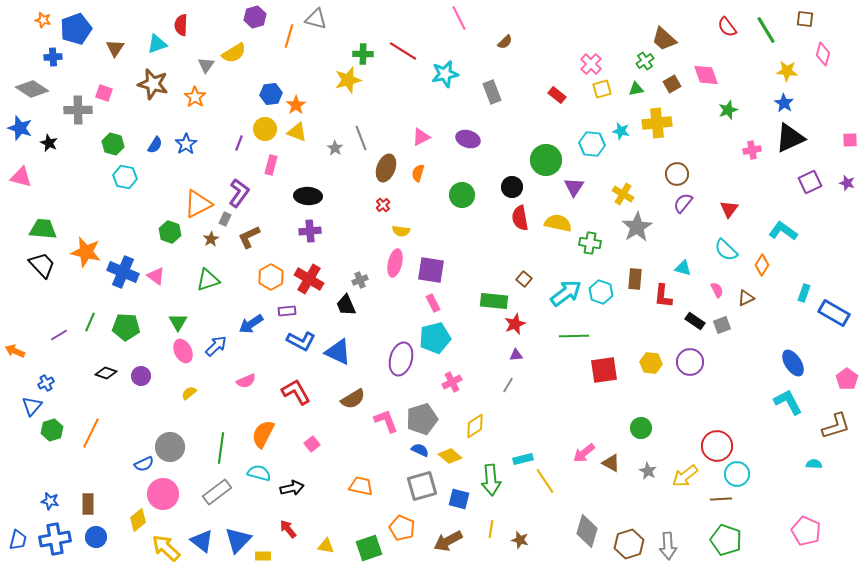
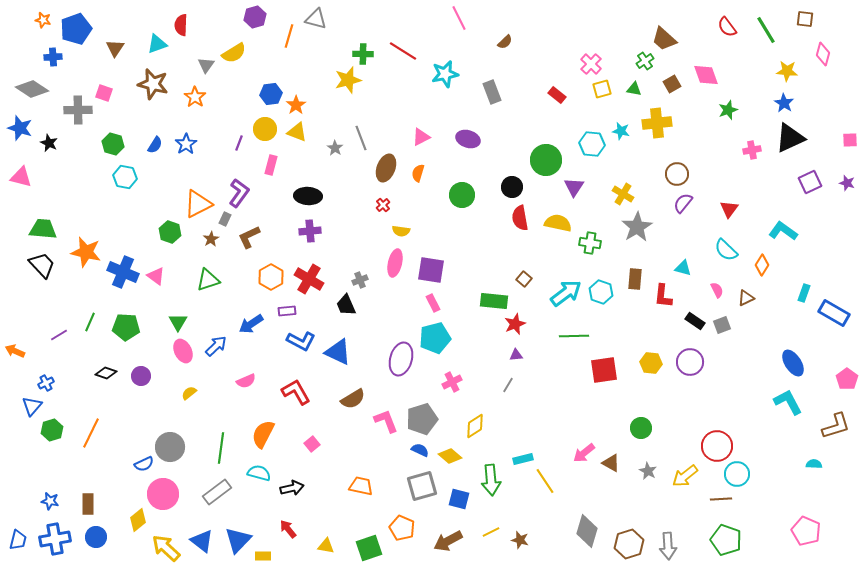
green triangle at (636, 89): moved 2 px left; rotated 21 degrees clockwise
yellow line at (491, 529): moved 3 px down; rotated 54 degrees clockwise
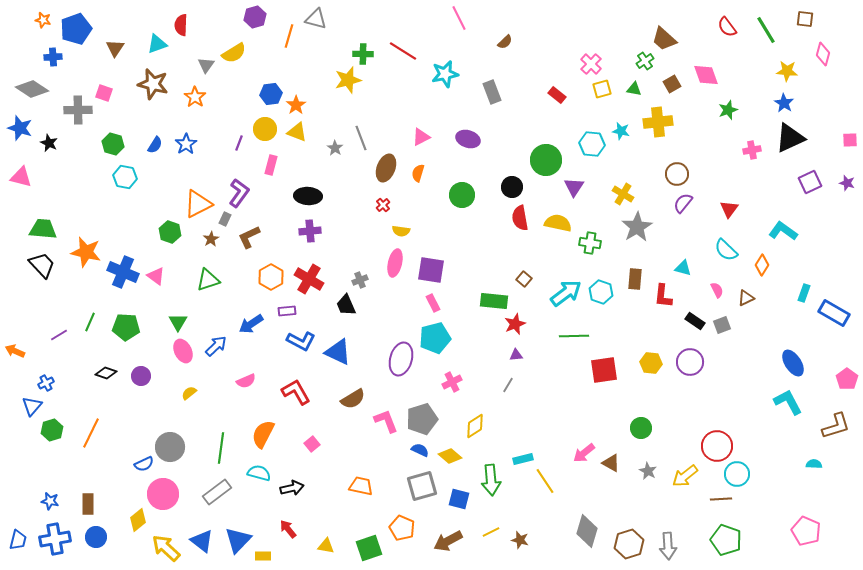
yellow cross at (657, 123): moved 1 px right, 1 px up
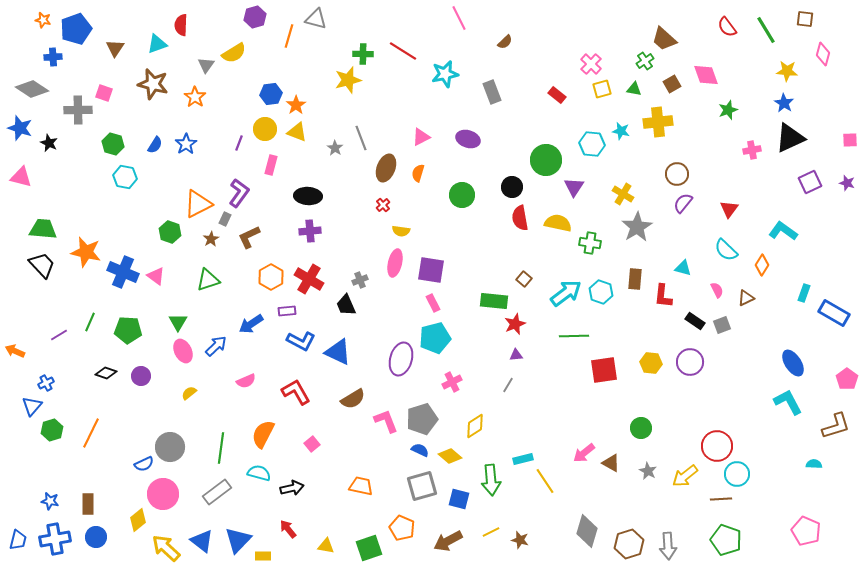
green pentagon at (126, 327): moved 2 px right, 3 px down
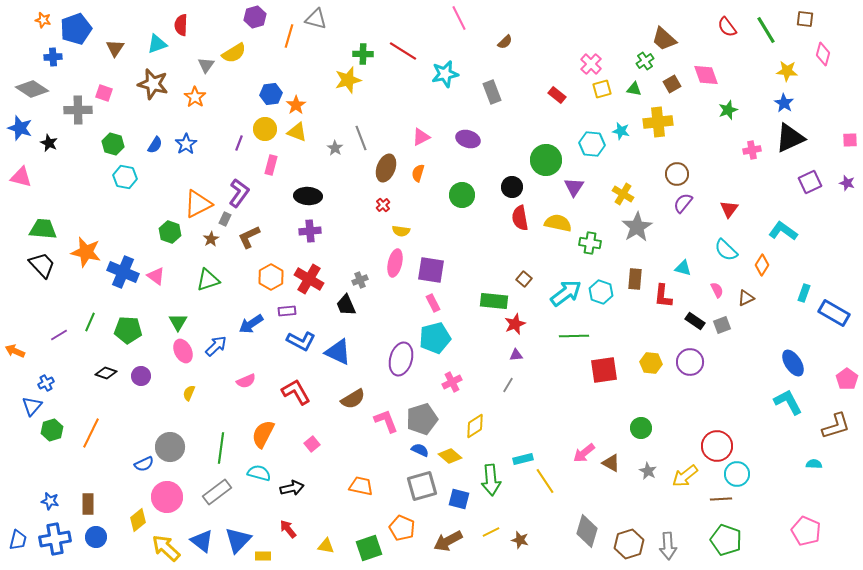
yellow semicircle at (189, 393): rotated 28 degrees counterclockwise
pink circle at (163, 494): moved 4 px right, 3 px down
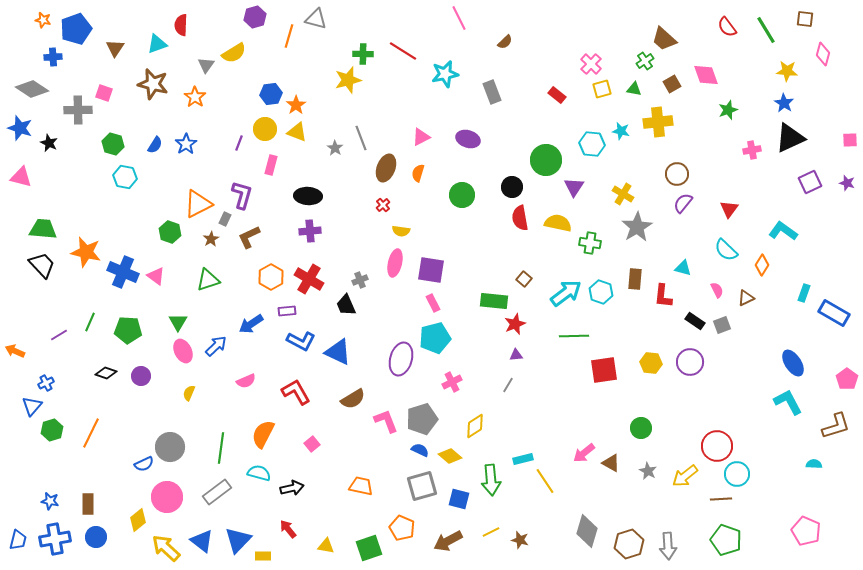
purple L-shape at (239, 193): moved 3 px right, 2 px down; rotated 20 degrees counterclockwise
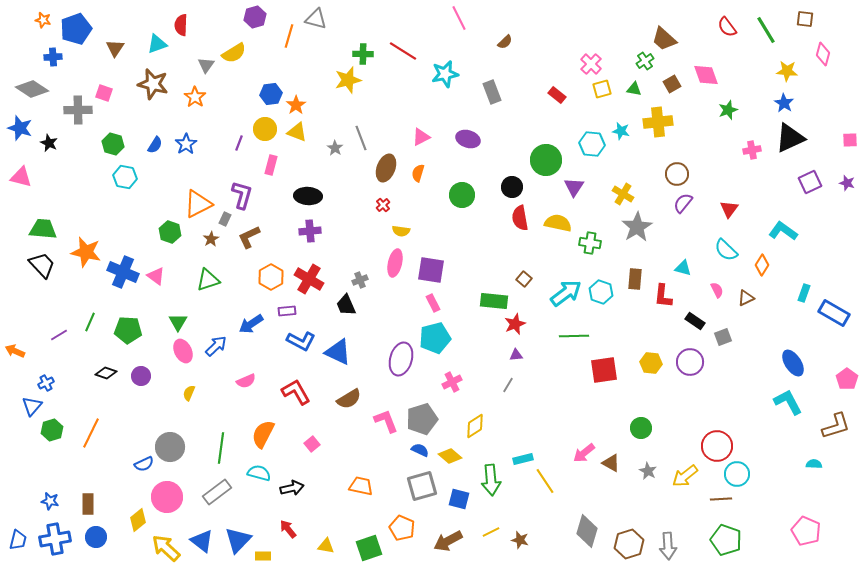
gray square at (722, 325): moved 1 px right, 12 px down
brown semicircle at (353, 399): moved 4 px left
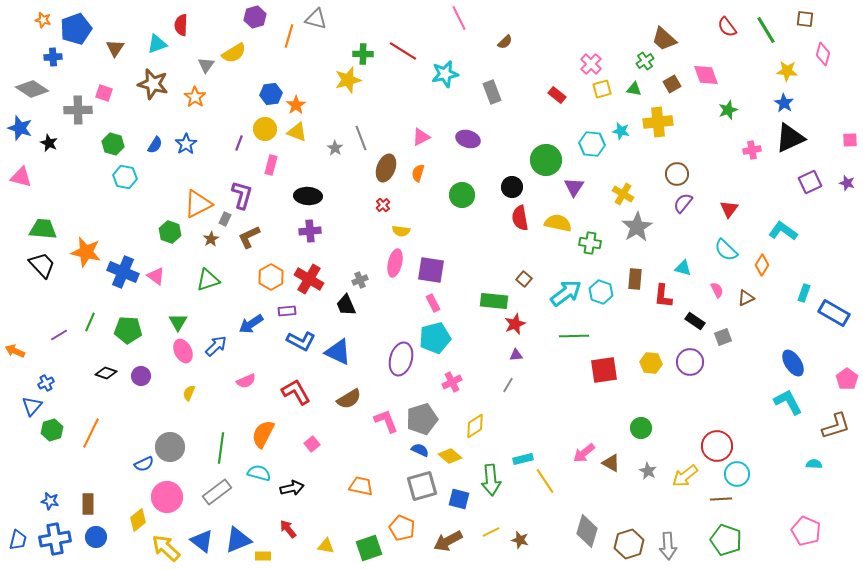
blue triangle at (238, 540): rotated 24 degrees clockwise
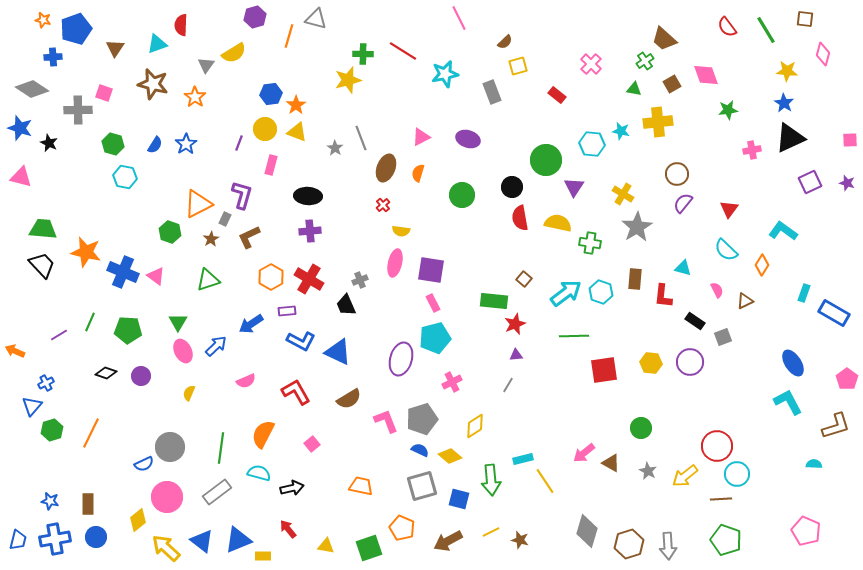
yellow square at (602, 89): moved 84 px left, 23 px up
green star at (728, 110): rotated 12 degrees clockwise
brown triangle at (746, 298): moved 1 px left, 3 px down
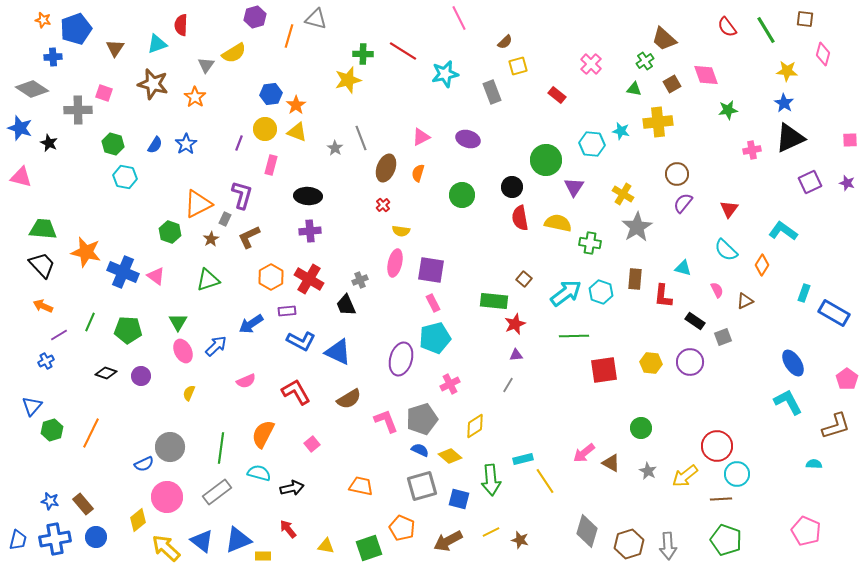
orange arrow at (15, 351): moved 28 px right, 45 px up
pink cross at (452, 382): moved 2 px left, 2 px down
blue cross at (46, 383): moved 22 px up
brown rectangle at (88, 504): moved 5 px left; rotated 40 degrees counterclockwise
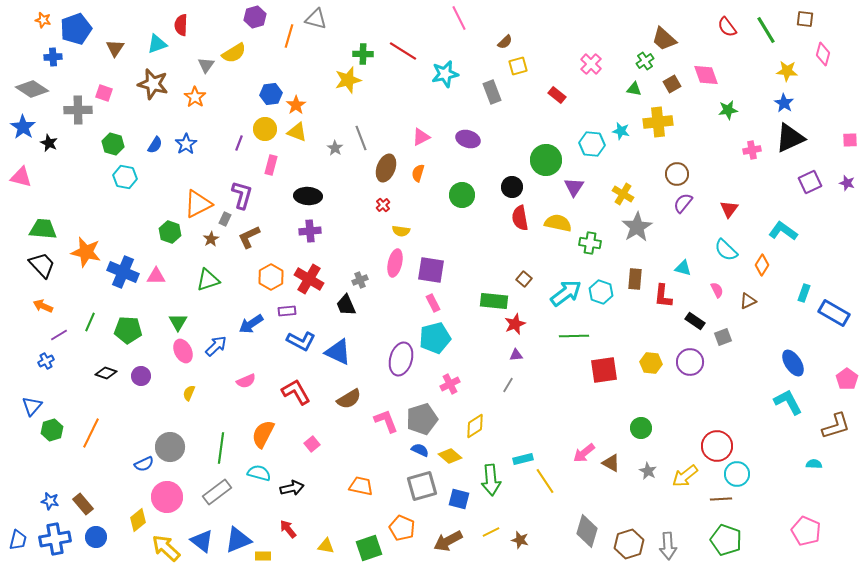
blue star at (20, 128): moved 3 px right, 1 px up; rotated 15 degrees clockwise
pink triangle at (156, 276): rotated 36 degrees counterclockwise
brown triangle at (745, 301): moved 3 px right
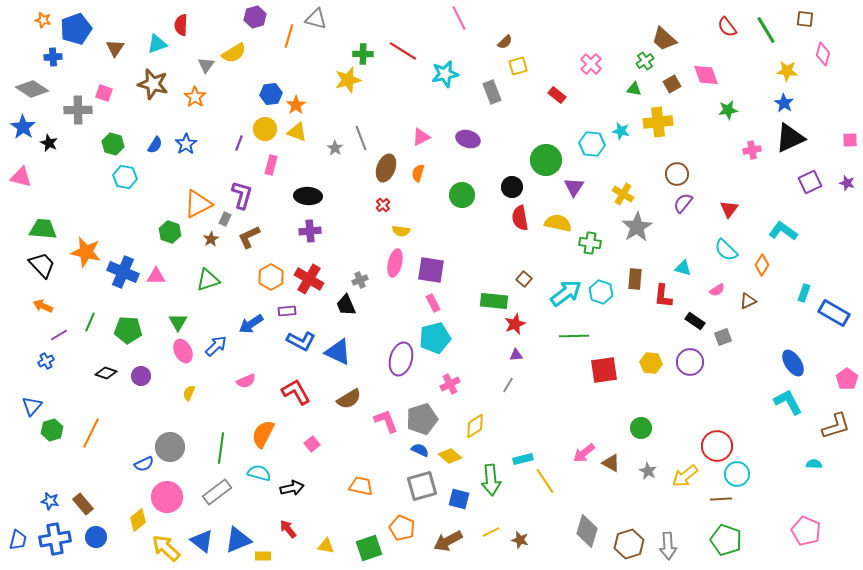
pink semicircle at (717, 290): rotated 84 degrees clockwise
